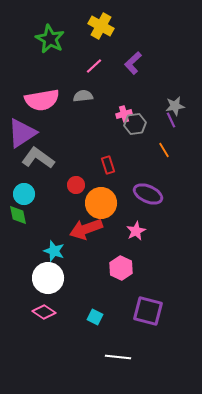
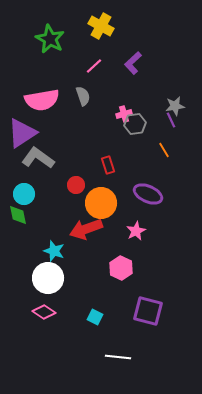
gray semicircle: rotated 78 degrees clockwise
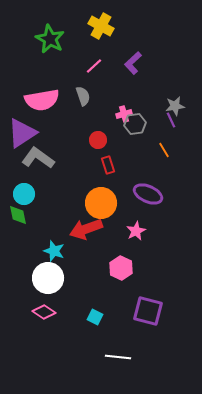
red circle: moved 22 px right, 45 px up
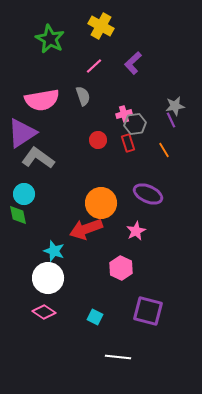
red rectangle: moved 20 px right, 22 px up
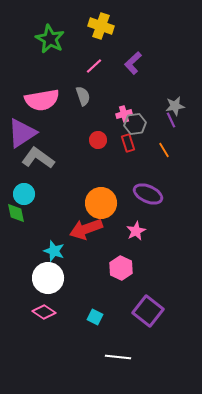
yellow cross: rotated 10 degrees counterclockwise
green diamond: moved 2 px left, 2 px up
purple square: rotated 24 degrees clockwise
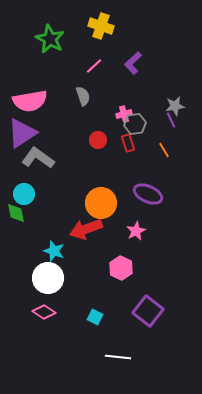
pink semicircle: moved 12 px left, 1 px down
